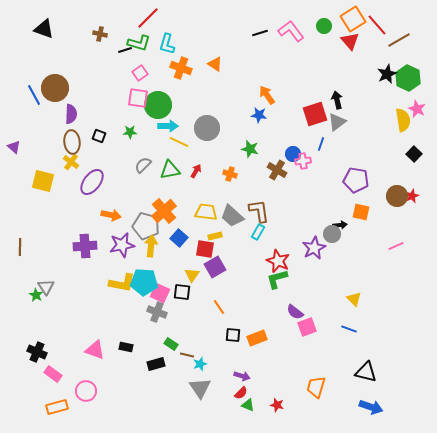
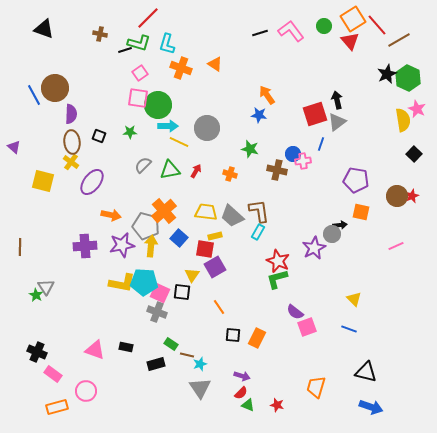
brown cross at (277, 170): rotated 18 degrees counterclockwise
orange rectangle at (257, 338): rotated 42 degrees counterclockwise
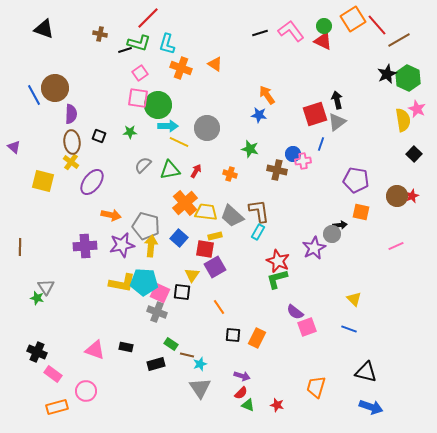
red triangle at (350, 41): moved 27 px left; rotated 24 degrees counterclockwise
orange cross at (164, 211): moved 21 px right, 8 px up
green star at (36, 295): moved 1 px right, 3 px down; rotated 16 degrees counterclockwise
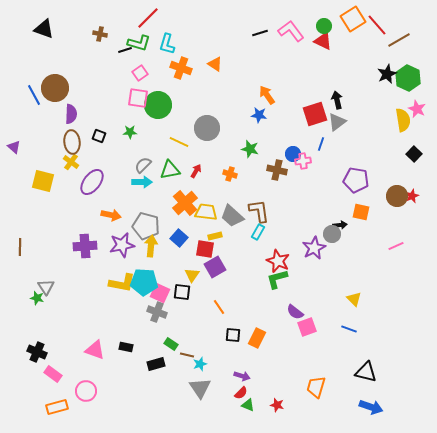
cyan arrow at (168, 126): moved 26 px left, 56 px down
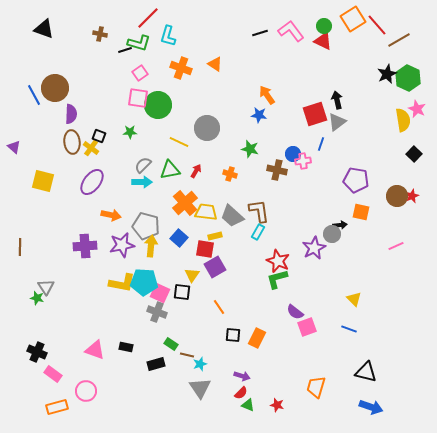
cyan L-shape at (167, 44): moved 1 px right, 8 px up
yellow cross at (71, 162): moved 20 px right, 14 px up
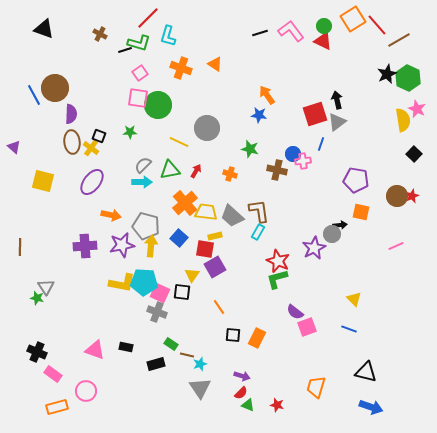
brown cross at (100, 34): rotated 16 degrees clockwise
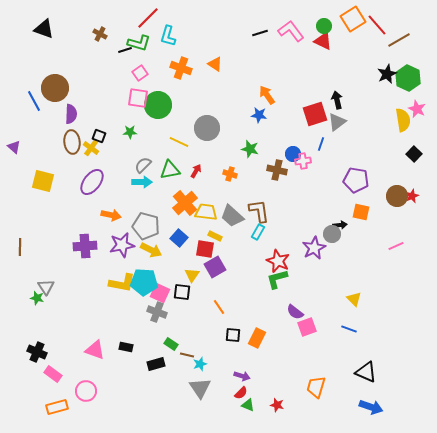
blue line at (34, 95): moved 6 px down
yellow rectangle at (215, 236): rotated 40 degrees clockwise
yellow arrow at (151, 246): moved 4 px down; rotated 110 degrees clockwise
black triangle at (366, 372): rotated 10 degrees clockwise
